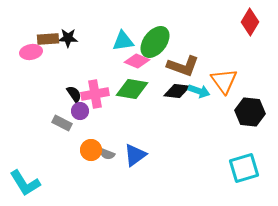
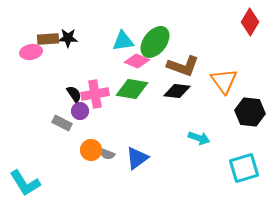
cyan arrow: moved 47 px down
blue triangle: moved 2 px right, 3 px down
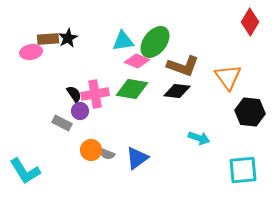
black star: rotated 30 degrees counterclockwise
orange triangle: moved 4 px right, 4 px up
cyan square: moved 1 px left, 2 px down; rotated 12 degrees clockwise
cyan L-shape: moved 12 px up
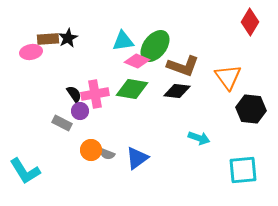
green ellipse: moved 4 px down
black hexagon: moved 1 px right, 3 px up
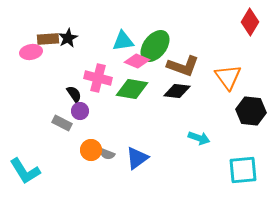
pink cross: moved 3 px right, 16 px up; rotated 24 degrees clockwise
black hexagon: moved 2 px down
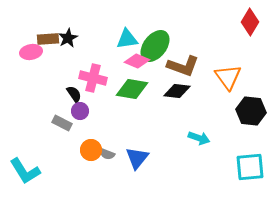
cyan triangle: moved 4 px right, 2 px up
pink cross: moved 5 px left
blue triangle: rotated 15 degrees counterclockwise
cyan square: moved 7 px right, 3 px up
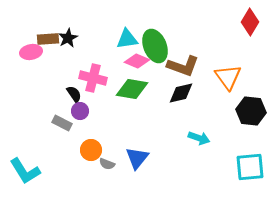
green ellipse: rotated 60 degrees counterclockwise
black diamond: moved 4 px right, 2 px down; rotated 20 degrees counterclockwise
gray semicircle: moved 10 px down
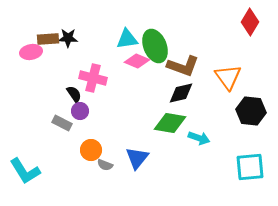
black star: rotated 30 degrees clockwise
green diamond: moved 38 px right, 34 px down
gray semicircle: moved 2 px left, 1 px down
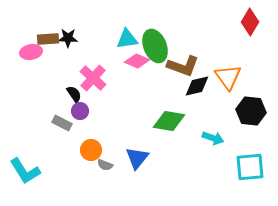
pink cross: rotated 28 degrees clockwise
black diamond: moved 16 px right, 7 px up
green diamond: moved 1 px left, 2 px up
cyan arrow: moved 14 px right
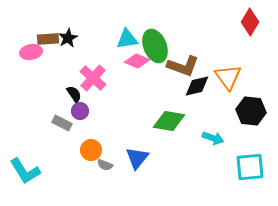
black star: rotated 30 degrees counterclockwise
